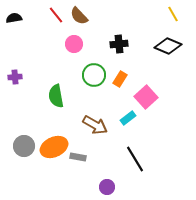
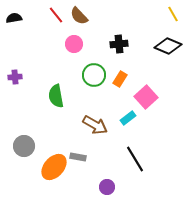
orange ellipse: moved 20 px down; rotated 24 degrees counterclockwise
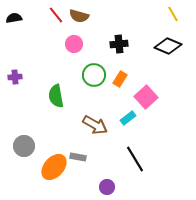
brown semicircle: rotated 30 degrees counterclockwise
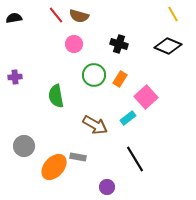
black cross: rotated 24 degrees clockwise
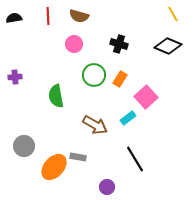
red line: moved 8 px left, 1 px down; rotated 36 degrees clockwise
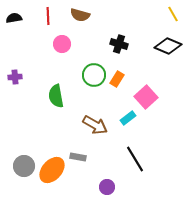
brown semicircle: moved 1 px right, 1 px up
pink circle: moved 12 px left
orange rectangle: moved 3 px left
gray circle: moved 20 px down
orange ellipse: moved 2 px left, 3 px down
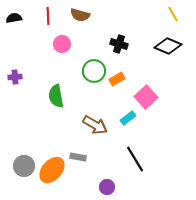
green circle: moved 4 px up
orange rectangle: rotated 28 degrees clockwise
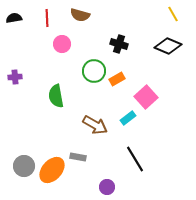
red line: moved 1 px left, 2 px down
